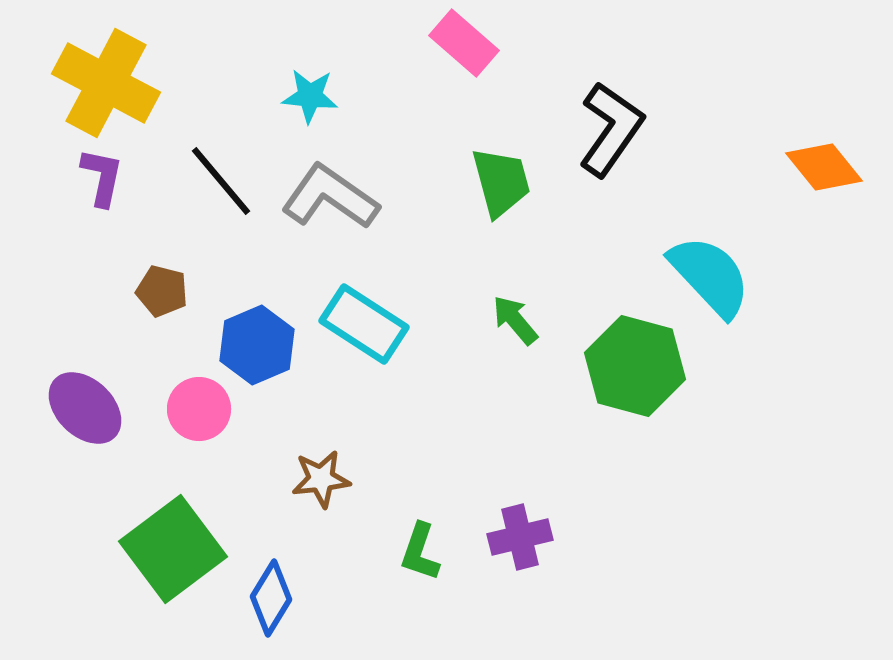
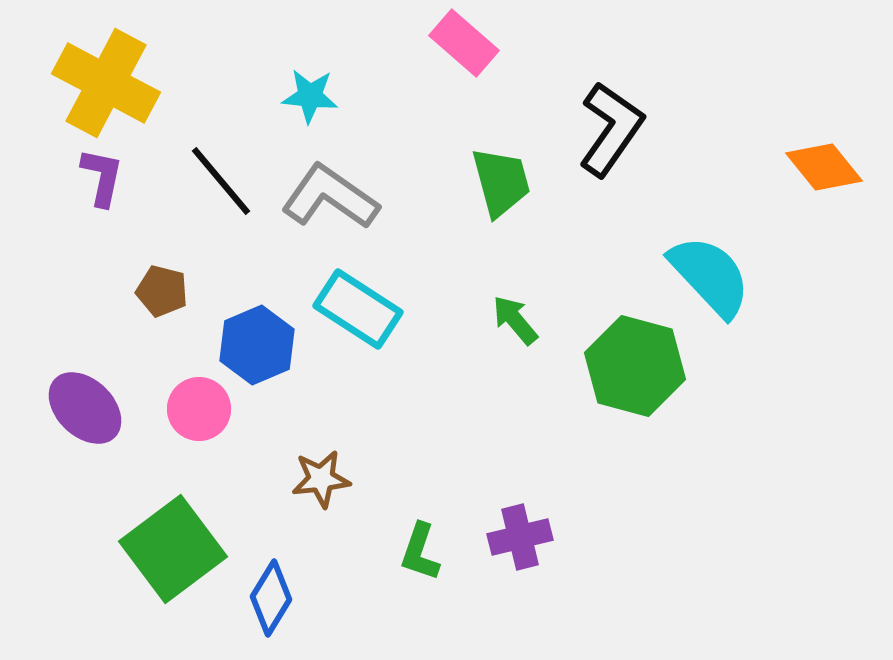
cyan rectangle: moved 6 px left, 15 px up
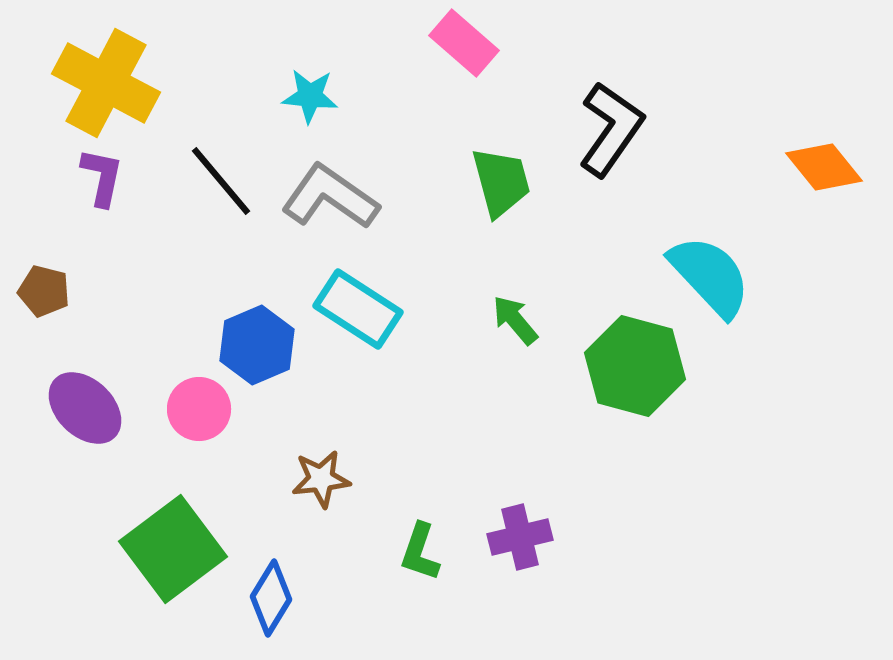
brown pentagon: moved 118 px left
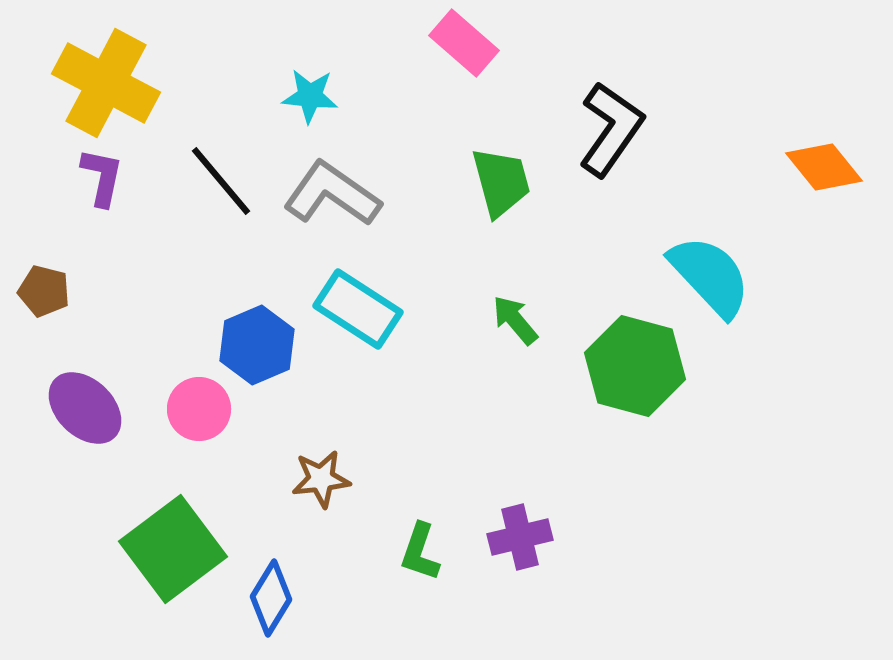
gray L-shape: moved 2 px right, 3 px up
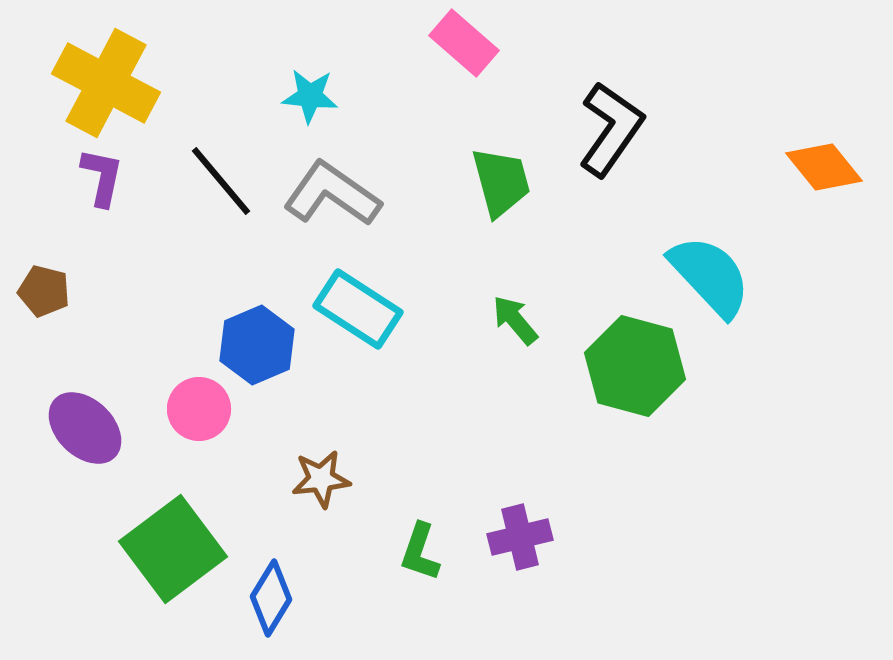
purple ellipse: moved 20 px down
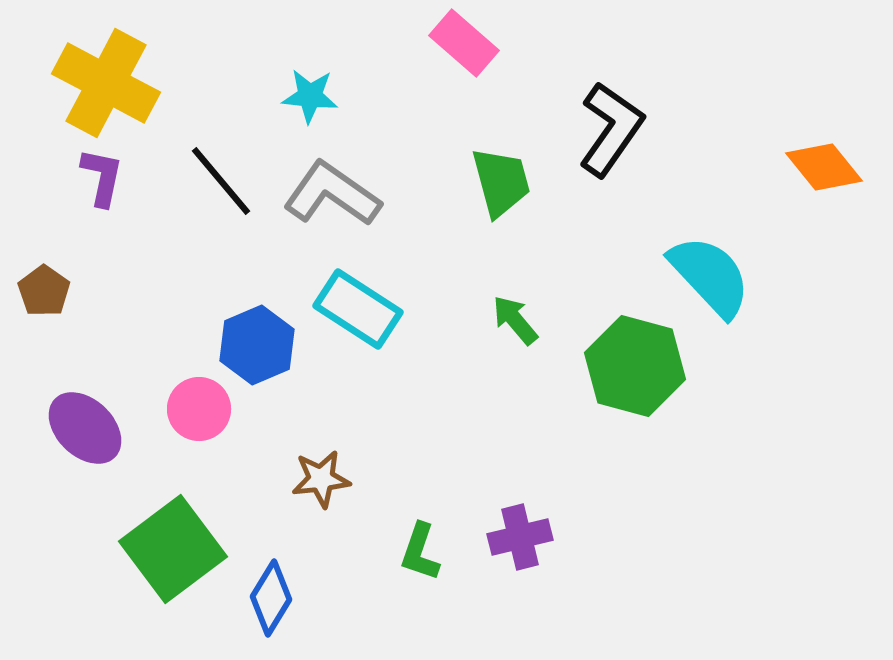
brown pentagon: rotated 21 degrees clockwise
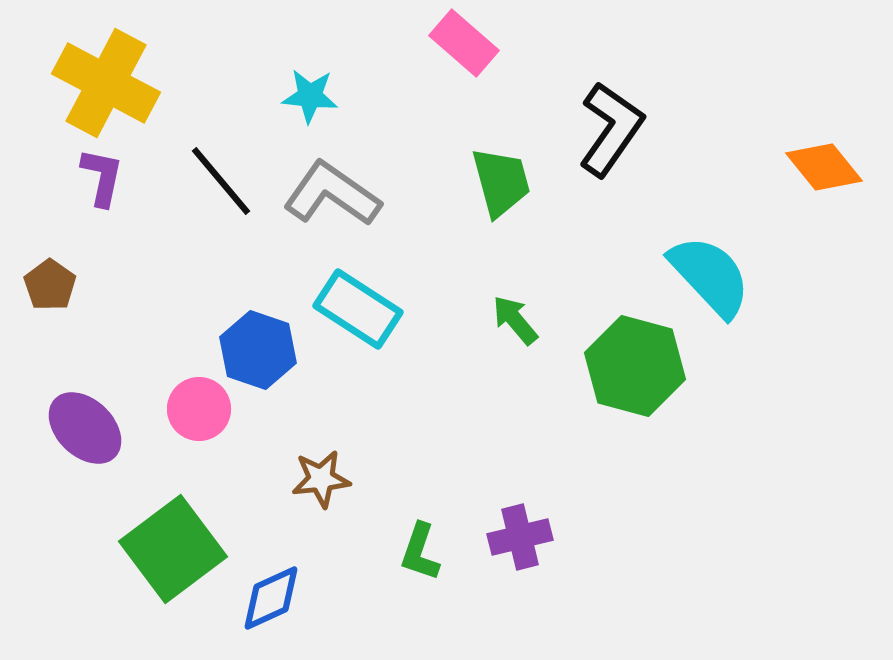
brown pentagon: moved 6 px right, 6 px up
blue hexagon: moved 1 px right, 5 px down; rotated 18 degrees counterclockwise
blue diamond: rotated 34 degrees clockwise
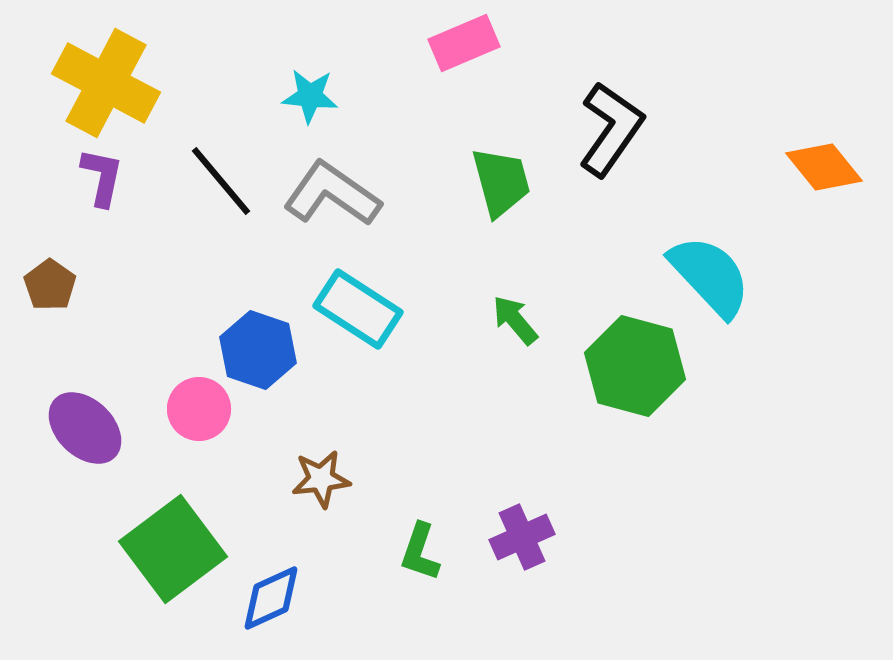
pink rectangle: rotated 64 degrees counterclockwise
purple cross: moved 2 px right; rotated 10 degrees counterclockwise
